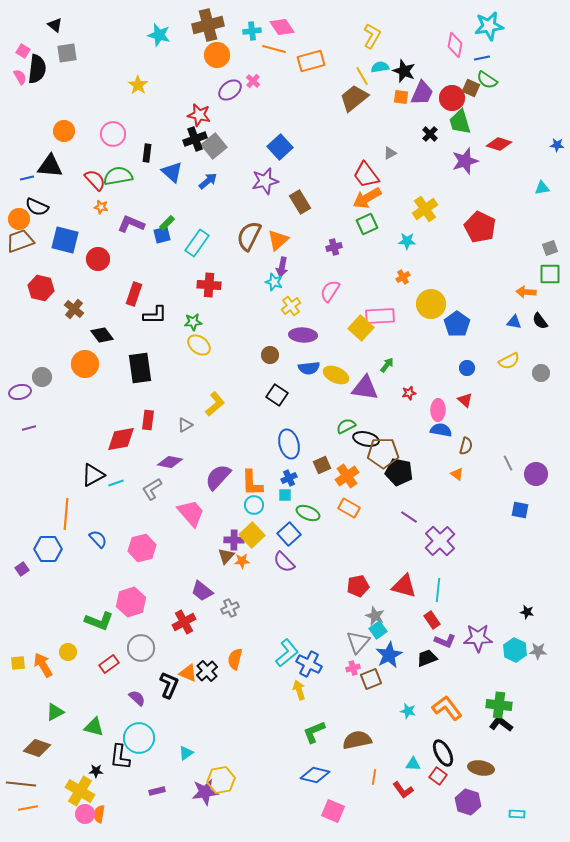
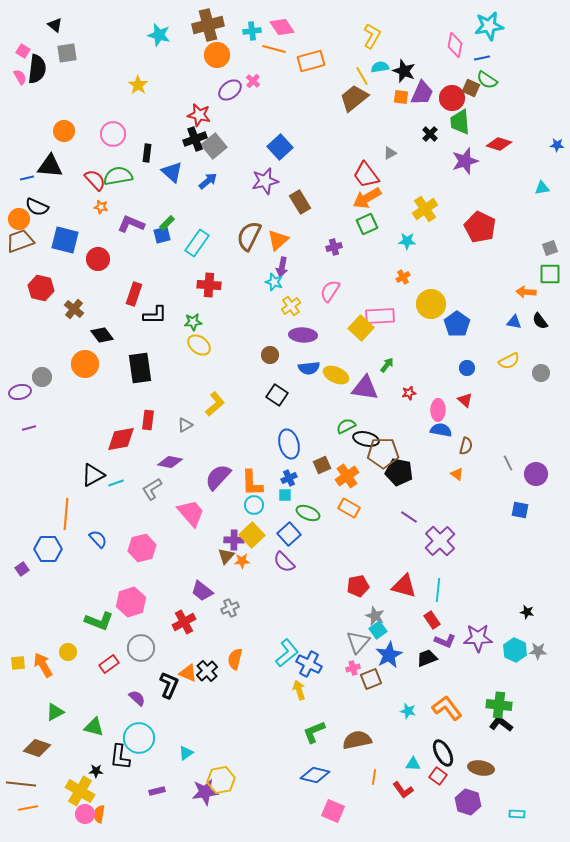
green trapezoid at (460, 122): rotated 12 degrees clockwise
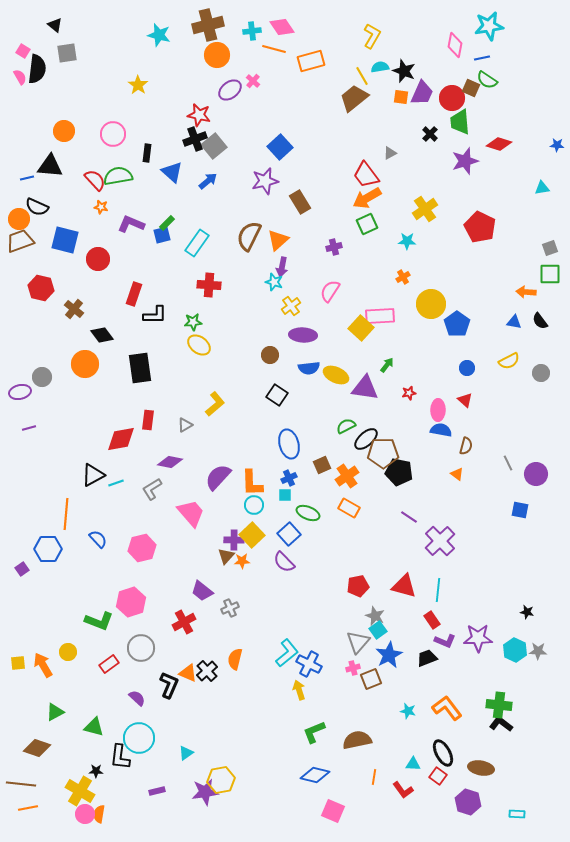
black ellipse at (366, 439): rotated 55 degrees counterclockwise
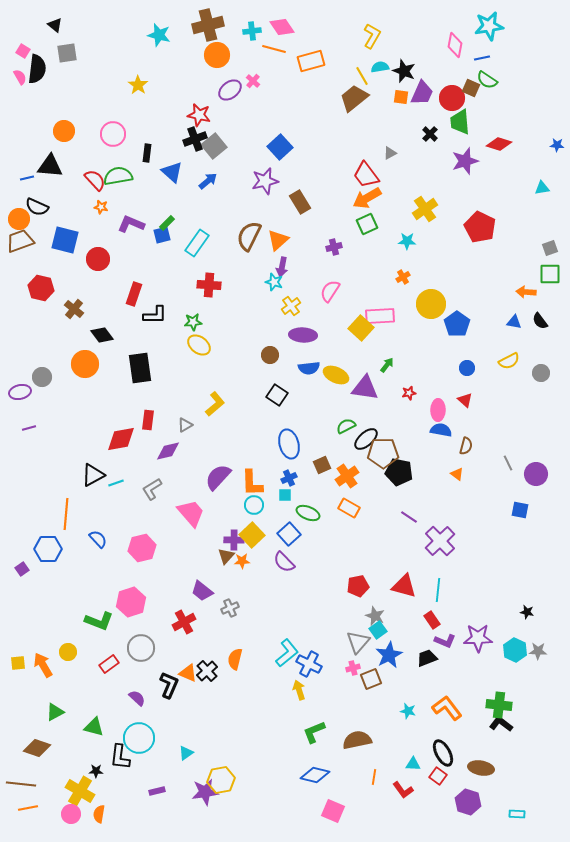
purple diamond at (170, 462): moved 2 px left, 11 px up; rotated 25 degrees counterclockwise
pink circle at (85, 814): moved 14 px left
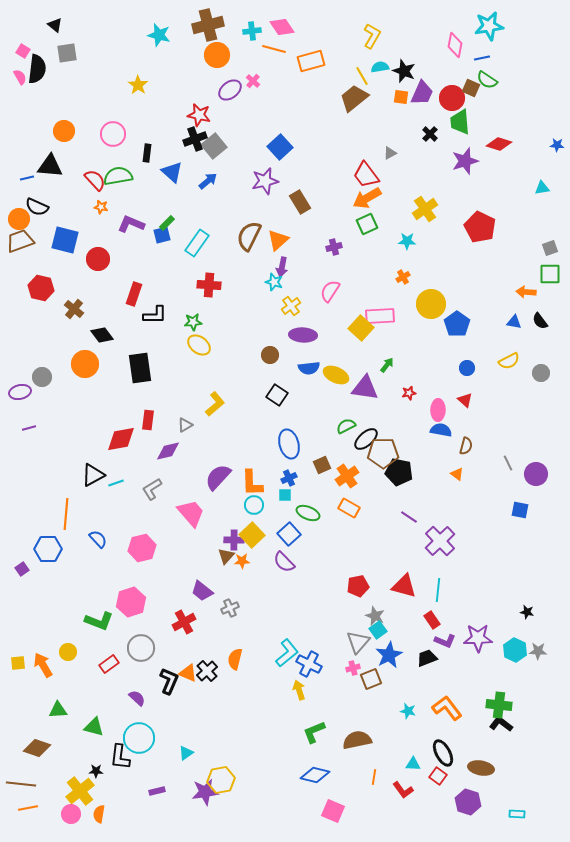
black L-shape at (169, 685): moved 4 px up
green triangle at (55, 712): moved 3 px right, 2 px up; rotated 24 degrees clockwise
yellow cross at (80, 791): rotated 20 degrees clockwise
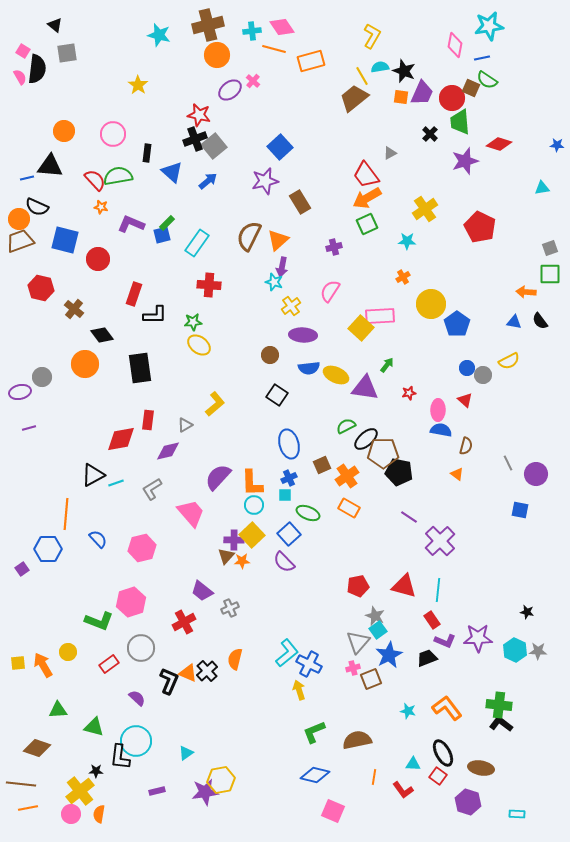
gray circle at (541, 373): moved 58 px left, 2 px down
cyan circle at (139, 738): moved 3 px left, 3 px down
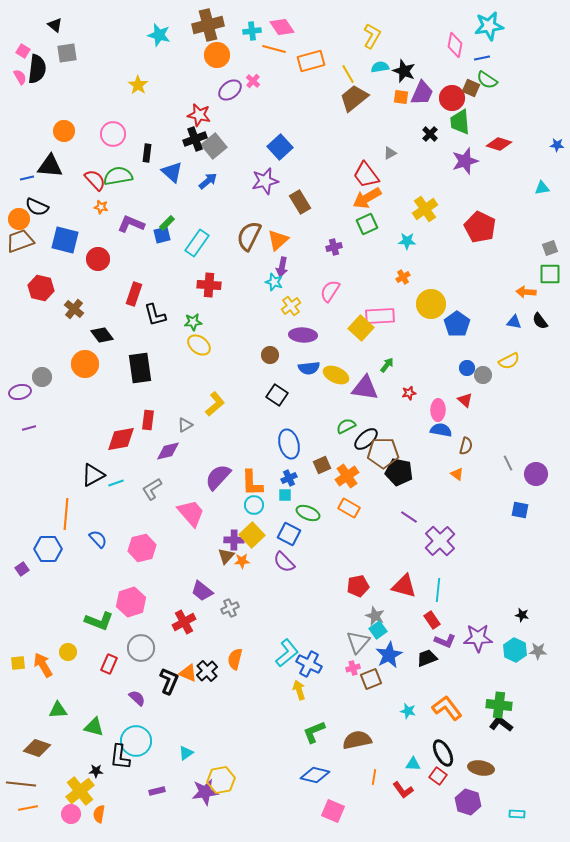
yellow line at (362, 76): moved 14 px left, 2 px up
black L-shape at (155, 315): rotated 75 degrees clockwise
blue square at (289, 534): rotated 20 degrees counterclockwise
black star at (527, 612): moved 5 px left, 3 px down
red rectangle at (109, 664): rotated 30 degrees counterclockwise
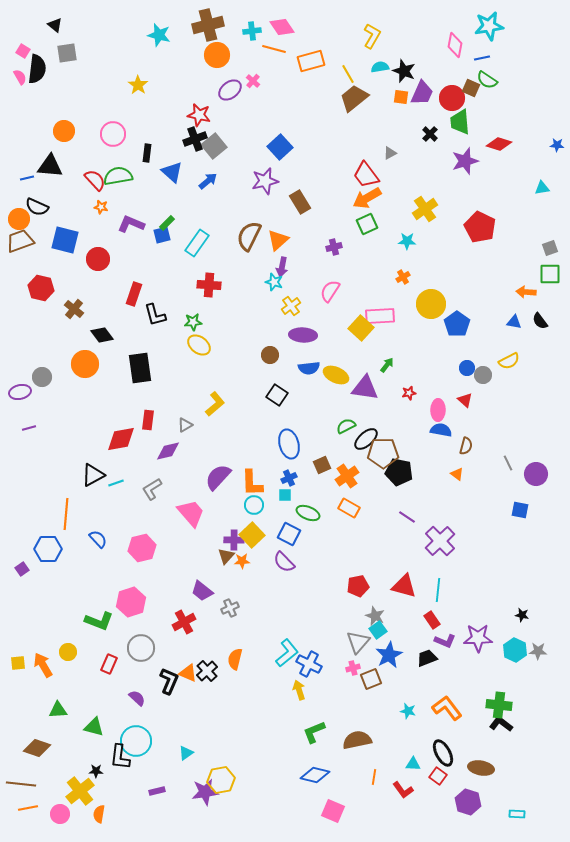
purple line at (409, 517): moved 2 px left
pink circle at (71, 814): moved 11 px left
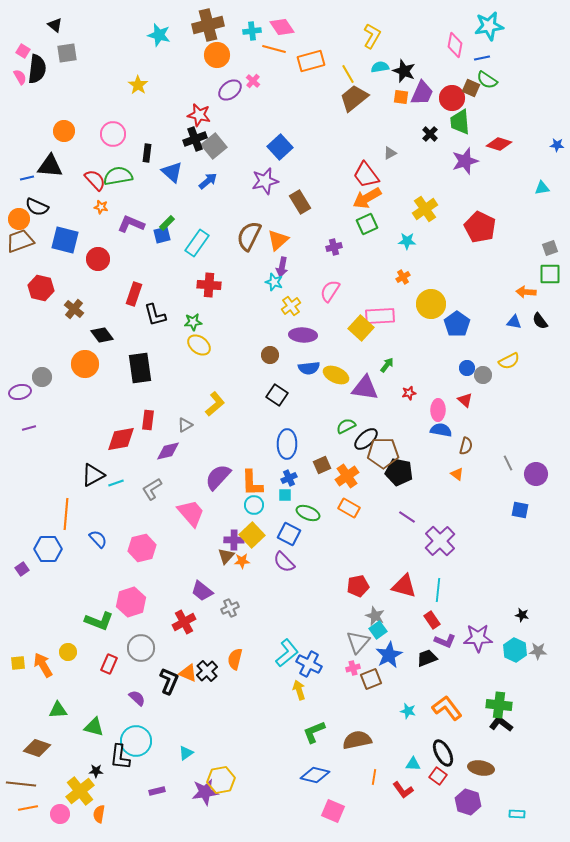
blue ellipse at (289, 444): moved 2 px left; rotated 16 degrees clockwise
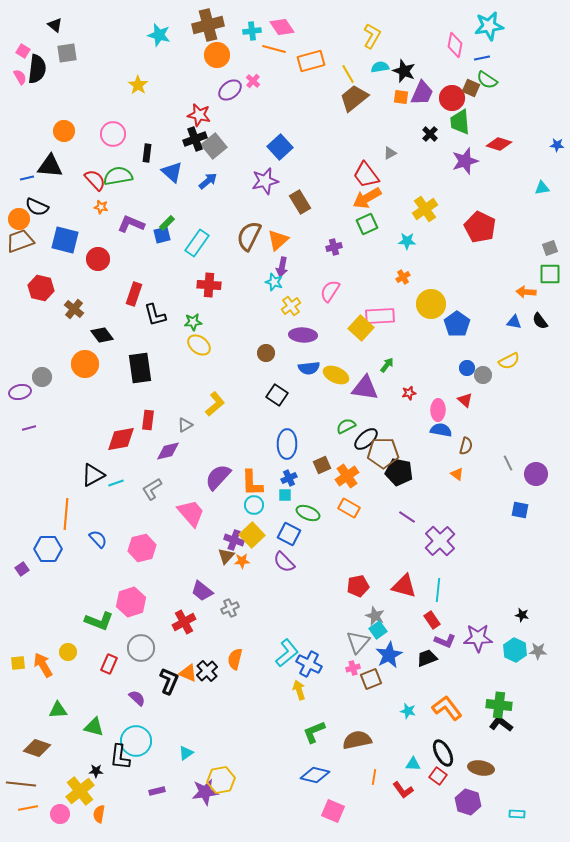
brown circle at (270, 355): moved 4 px left, 2 px up
purple cross at (234, 540): rotated 18 degrees clockwise
